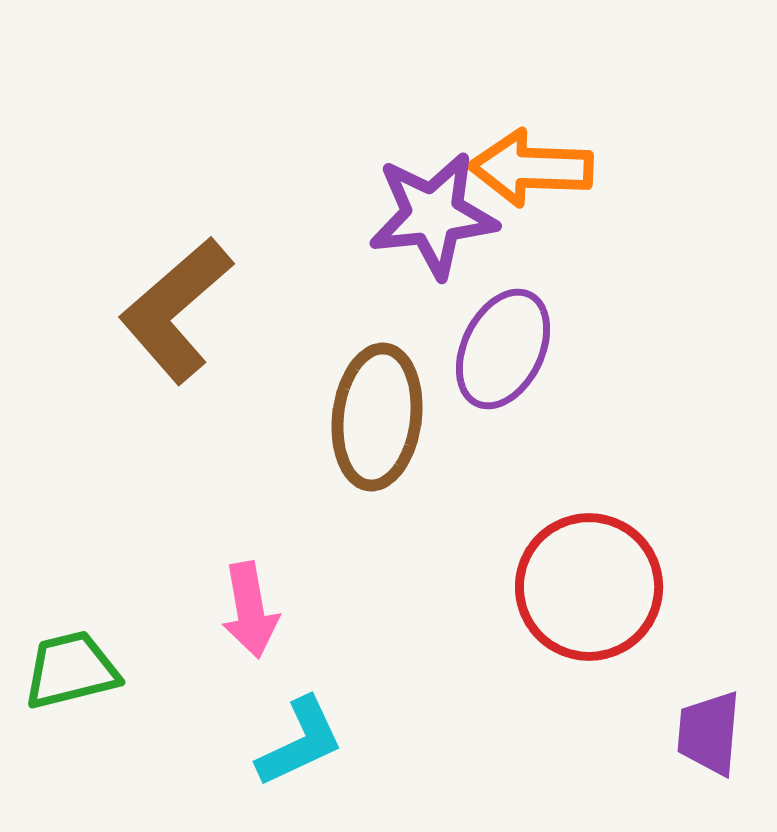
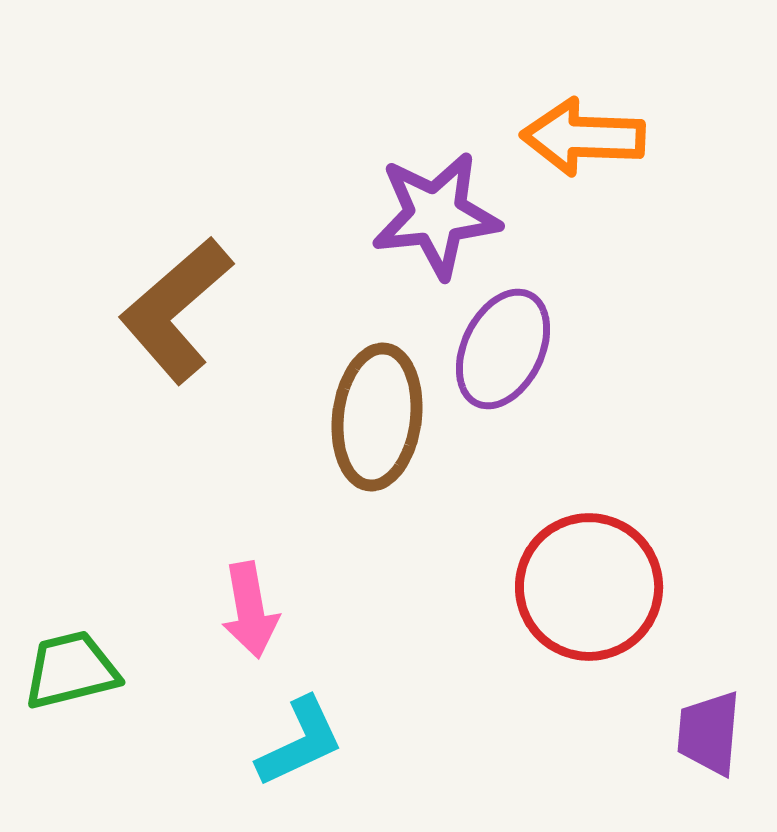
orange arrow: moved 52 px right, 31 px up
purple star: moved 3 px right
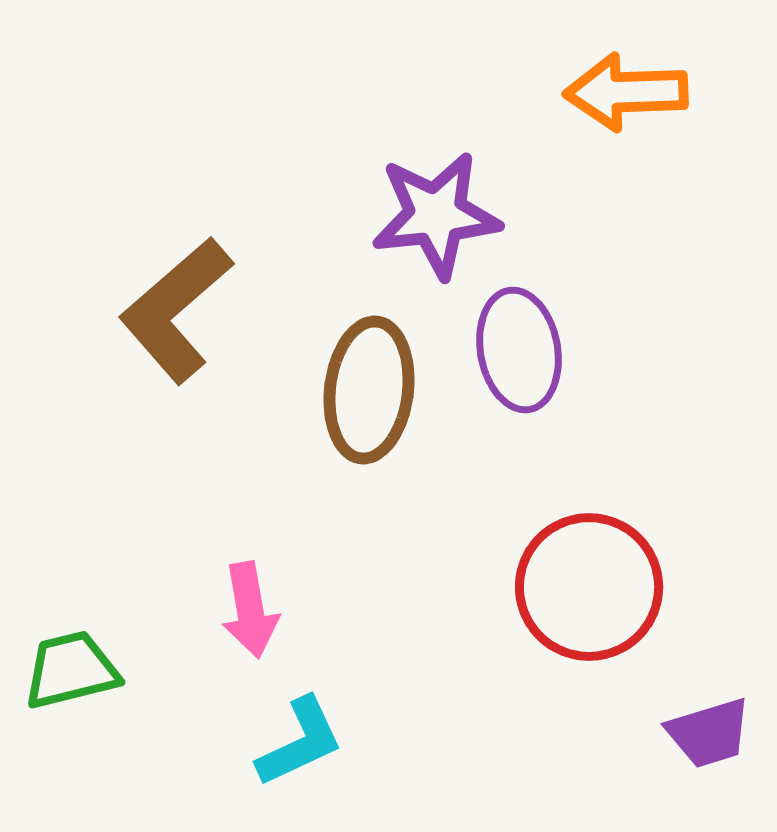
orange arrow: moved 43 px right, 45 px up; rotated 4 degrees counterclockwise
purple ellipse: moved 16 px right, 1 px down; rotated 36 degrees counterclockwise
brown ellipse: moved 8 px left, 27 px up
purple trapezoid: rotated 112 degrees counterclockwise
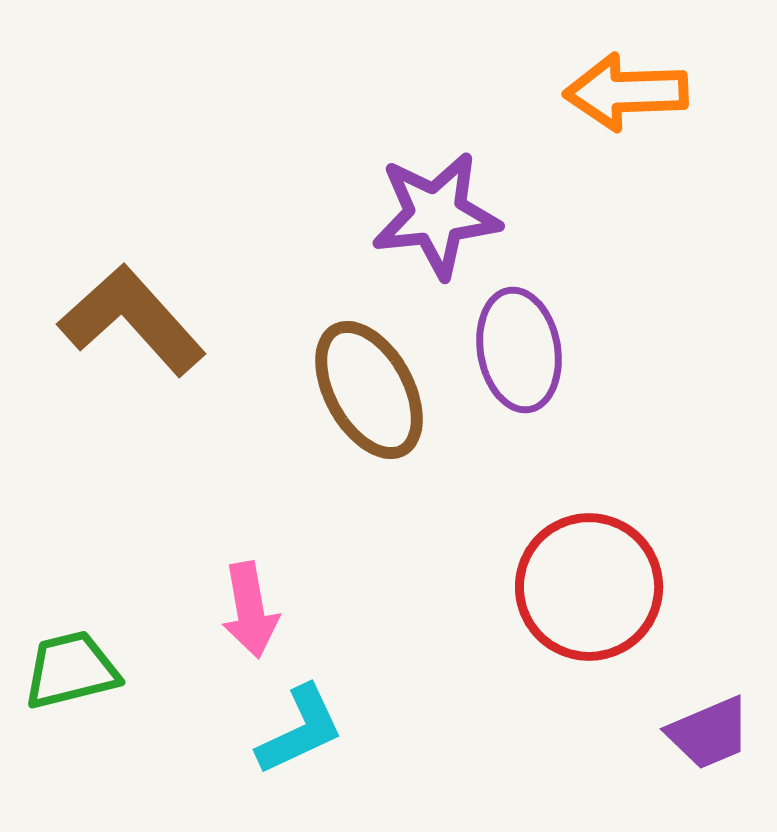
brown L-shape: moved 44 px left, 10 px down; rotated 89 degrees clockwise
brown ellipse: rotated 36 degrees counterclockwise
purple trapezoid: rotated 6 degrees counterclockwise
cyan L-shape: moved 12 px up
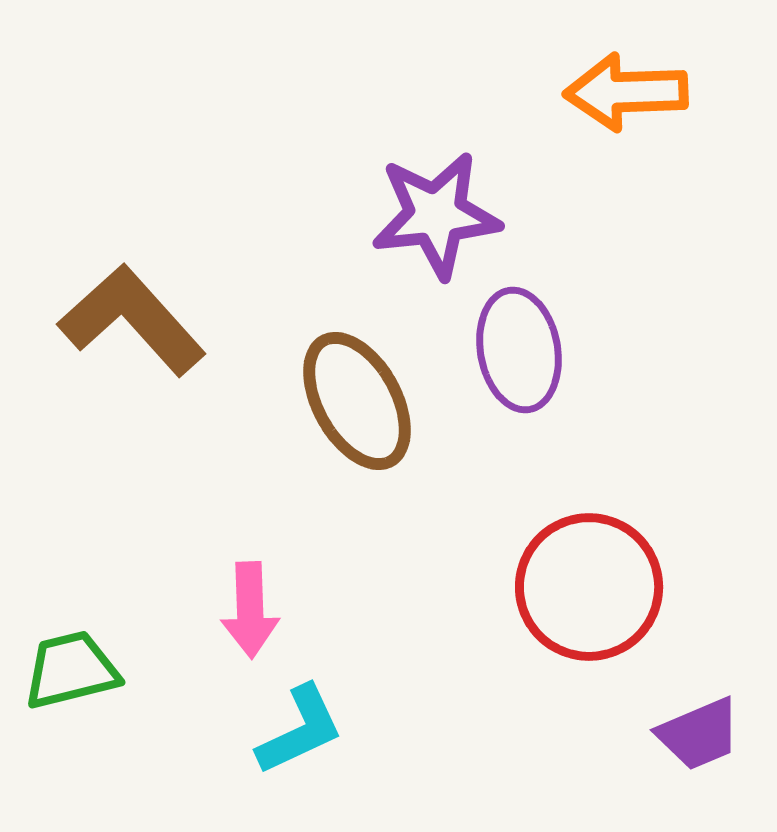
brown ellipse: moved 12 px left, 11 px down
pink arrow: rotated 8 degrees clockwise
purple trapezoid: moved 10 px left, 1 px down
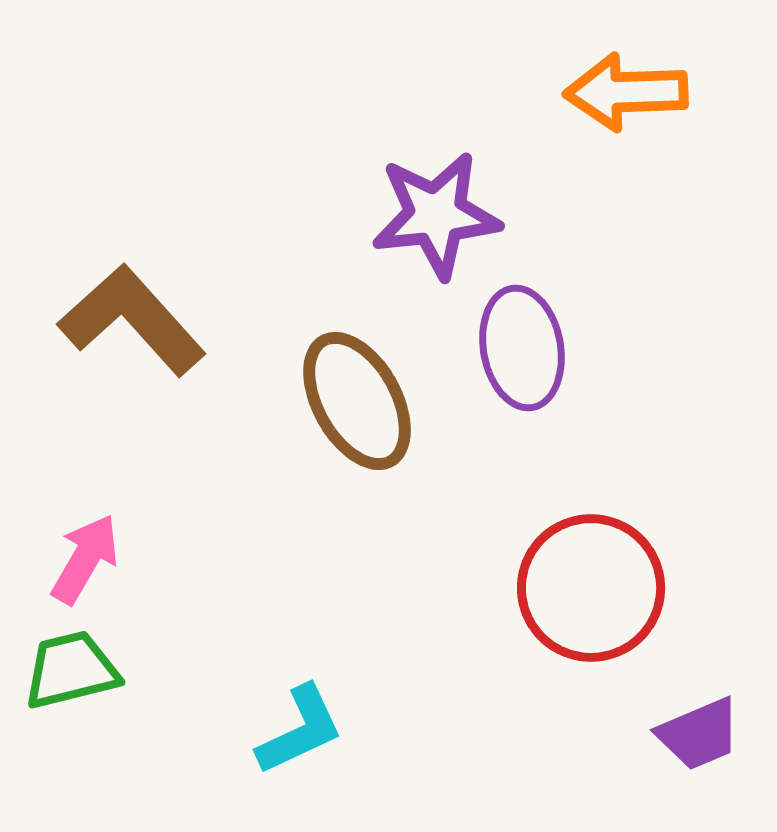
purple ellipse: moved 3 px right, 2 px up
red circle: moved 2 px right, 1 px down
pink arrow: moved 165 px left, 51 px up; rotated 148 degrees counterclockwise
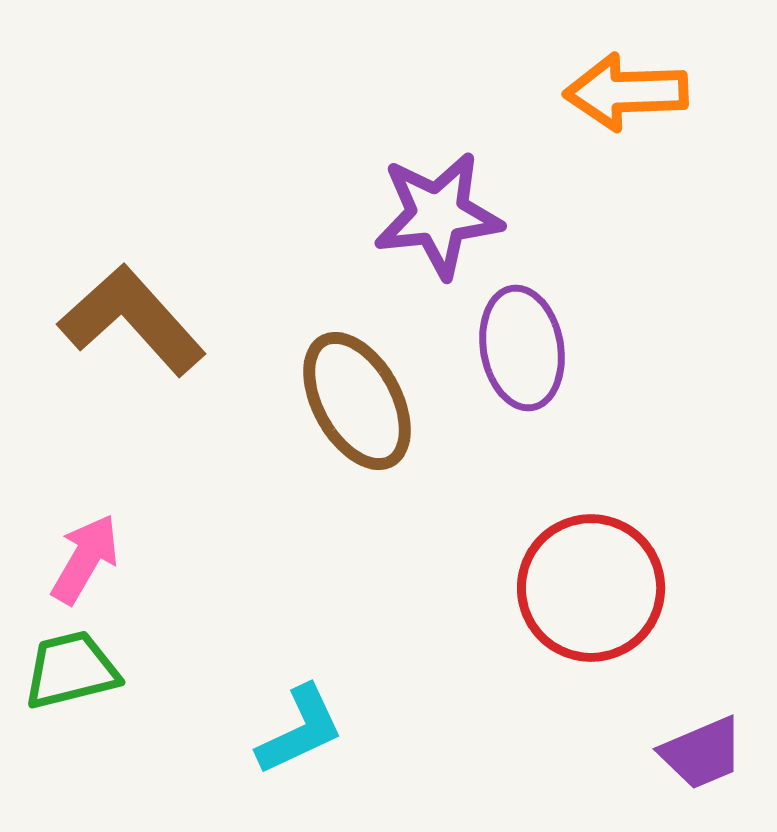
purple star: moved 2 px right
purple trapezoid: moved 3 px right, 19 px down
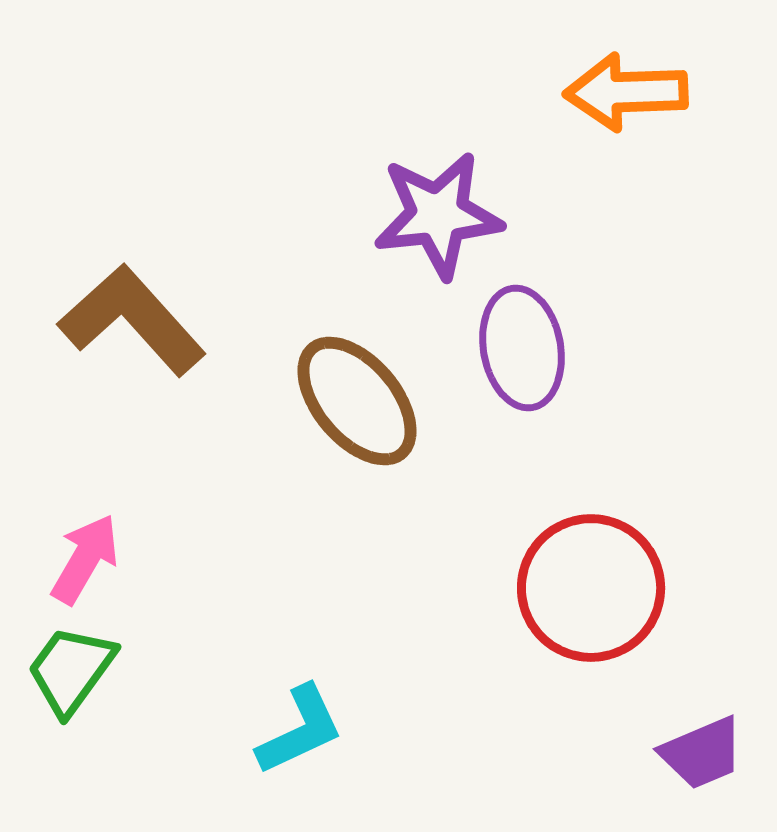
brown ellipse: rotated 11 degrees counterclockwise
green trapezoid: rotated 40 degrees counterclockwise
